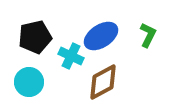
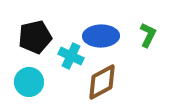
blue ellipse: rotated 32 degrees clockwise
brown diamond: moved 1 px left
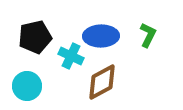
cyan circle: moved 2 px left, 4 px down
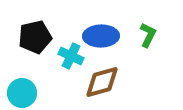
brown diamond: rotated 12 degrees clockwise
cyan circle: moved 5 px left, 7 px down
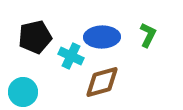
blue ellipse: moved 1 px right, 1 px down
cyan circle: moved 1 px right, 1 px up
